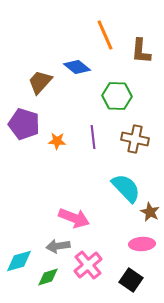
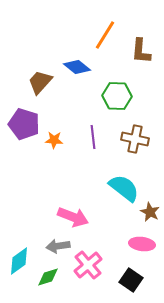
orange line: rotated 56 degrees clockwise
orange star: moved 3 px left, 1 px up
cyan semicircle: moved 2 px left; rotated 8 degrees counterclockwise
pink arrow: moved 1 px left, 1 px up
pink ellipse: rotated 10 degrees clockwise
cyan diamond: rotated 20 degrees counterclockwise
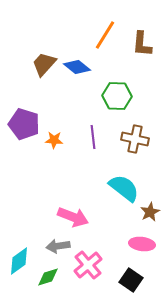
brown L-shape: moved 1 px right, 7 px up
brown trapezoid: moved 4 px right, 18 px up
brown star: rotated 18 degrees clockwise
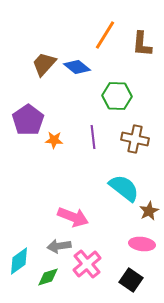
purple pentagon: moved 4 px right, 4 px up; rotated 20 degrees clockwise
brown star: moved 1 px left, 1 px up
gray arrow: moved 1 px right
pink cross: moved 1 px left, 1 px up
